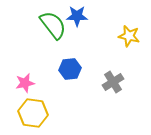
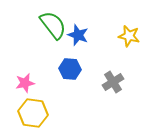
blue star: moved 1 px right, 19 px down; rotated 20 degrees clockwise
blue hexagon: rotated 10 degrees clockwise
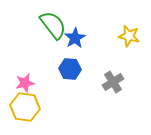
blue star: moved 3 px left, 3 px down; rotated 20 degrees clockwise
yellow hexagon: moved 8 px left, 6 px up
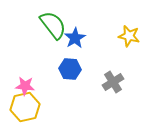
pink star: moved 3 px down; rotated 18 degrees clockwise
yellow hexagon: rotated 20 degrees counterclockwise
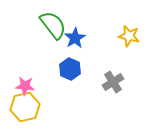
blue hexagon: rotated 20 degrees clockwise
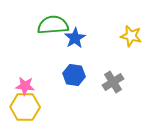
green semicircle: rotated 56 degrees counterclockwise
yellow star: moved 2 px right
blue hexagon: moved 4 px right, 6 px down; rotated 15 degrees counterclockwise
yellow hexagon: rotated 12 degrees clockwise
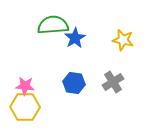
yellow star: moved 8 px left, 4 px down
blue hexagon: moved 8 px down
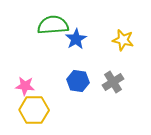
blue star: moved 1 px right, 1 px down
blue hexagon: moved 4 px right, 2 px up
yellow hexagon: moved 9 px right, 3 px down
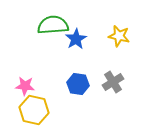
yellow star: moved 4 px left, 4 px up
blue hexagon: moved 3 px down
yellow hexagon: rotated 12 degrees clockwise
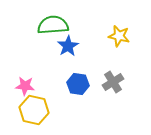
blue star: moved 8 px left, 7 px down
